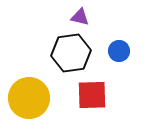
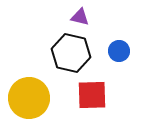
black hexagon: rotated 21 degrees clockwise
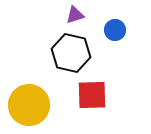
purple triangle: moved 5 px left, 2 px up; rotated 30 degrees counterclockwise
blue circle: moved 4 px left, 21 px up
yellow circle: moved 7 px down
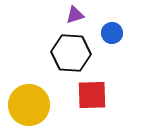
blue circle: moved 3 px left, 3 px down
black hexagon: rotated 9 degrees counterclockwise
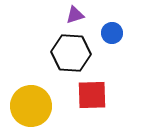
yellow circle: moved 2 px right, 1 px down
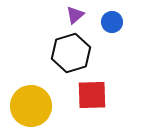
purple triangle: rotated 24 degrees counterclockwise
blue circle: moved 11 px up
black hexagon: rotated 21 degrees counterclockwise
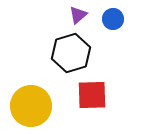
purple triangle: moved 3 px right
blue circle: moved 1 px right, 3 px up
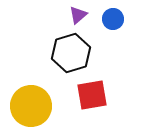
red square: rotated 8 degrees counterclockwise
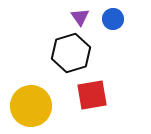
purple triangle: moved 2 px right, 2 px down; rotated 24 degrees counterclockwise
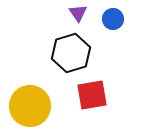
purple triangle: moved 2 px left, 4 px up
yellow circle: moved 1 px left
